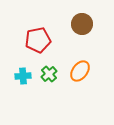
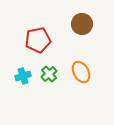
orange ellipse: moved 1 px right, 1 px down; rotated 65 degrees counterclockwise
cyan cross: rotated 14 degrees counterclockwise
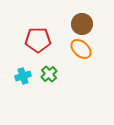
red pentagon: rotated 10 degrees clockwise
orange ellipse: moved 23 px up; rotated 20 degrees counterclockwise
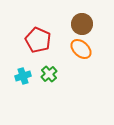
red pentagon: rotated 25 degrees clockwise
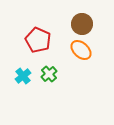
orange ellipse: moved 1 px down
cyan cross: rotated 21 degrees counterclockwise
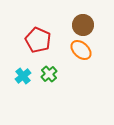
brown circle: moved 1 px right, 1 px down
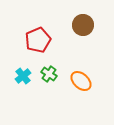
red pentagon: rotated 25 degrees clockwise
orange ellipse: moved 31 px down
green cross: rotated 14 degrees counterclockwise
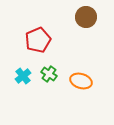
brown circle: moved 3 px right, 8 px up
orange ellipse: rotated 25 degrees counterclockwise
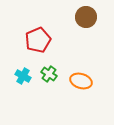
cyan cross: rotated 21 degrees counterclockwise
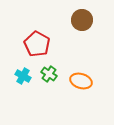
brown circle: moved 4 px left, 3 px down
red pentagon: moved 1 px left, 4 px down; rotated 20 degrees counterclockwise
